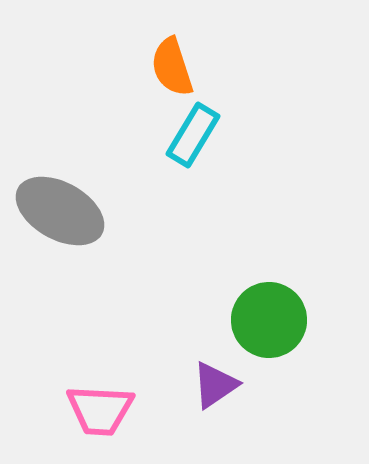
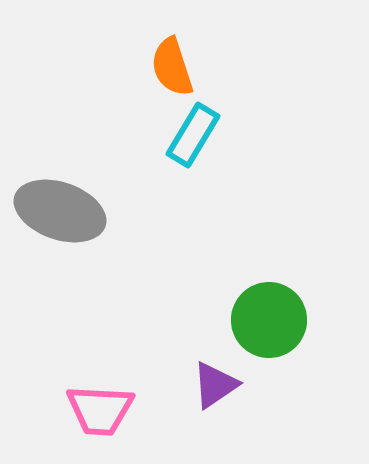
gray ellipse: rotated 10 degrees counterclockwise
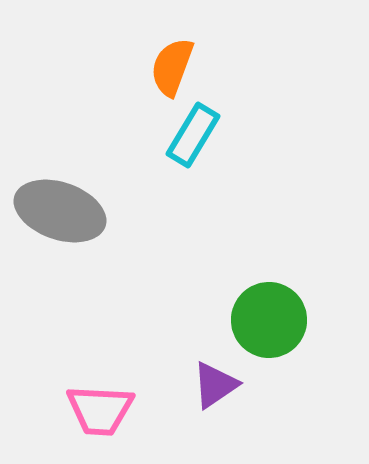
orange semicircle: rotated 38 degrees clockwise
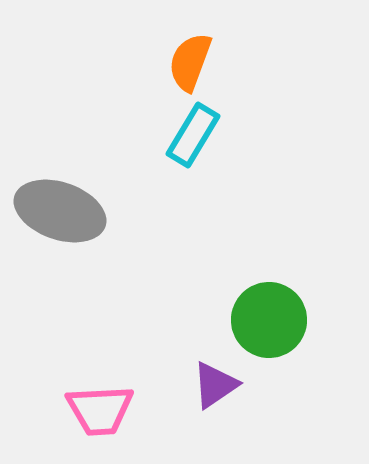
orange semicircle: moved 18 px right, 5 px up
pink trapezoid: rotated 6 degrees counterclockwise
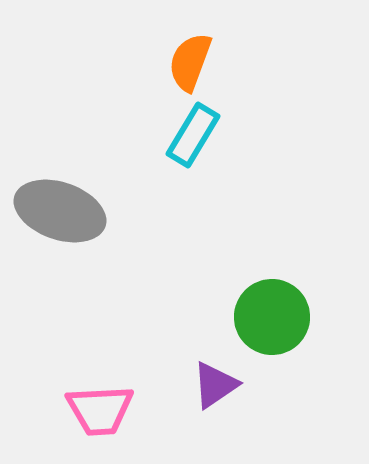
green circle: moved 3 px right, 3 px up
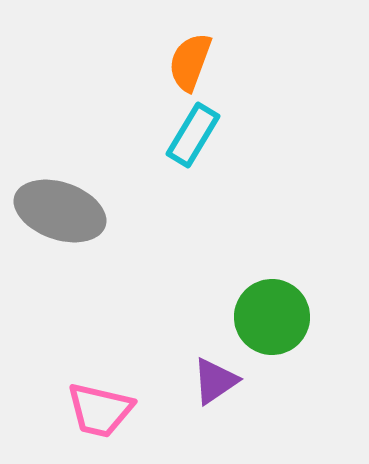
purple triangle: moved 4 px up
pink trapezoid: rotated 16 degrees clockwise
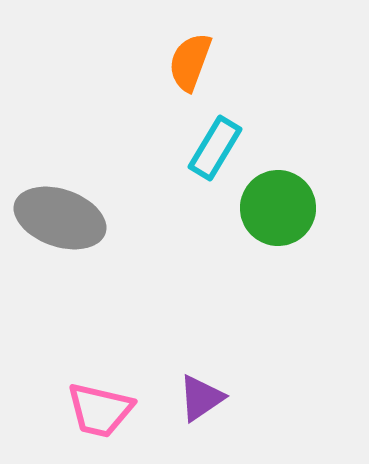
cyan rectangle: moved 22 px right, 13 px down
gray ellipse: moved 7 px down
green circle: moved 6 px right, 109 px up
purple triangle: moved 14 px left, 17 px down
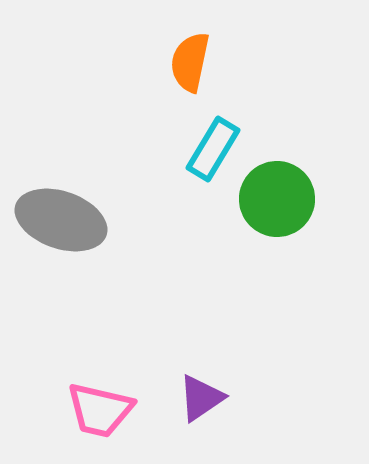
orange semicircle: rotated 8 degrees counterclockwise
cyan rectangle: moved 2 px left, 1 px down
green circle: moved 1 px left, 9 px up
gray ellipse: moved 1 px right, 2 px down
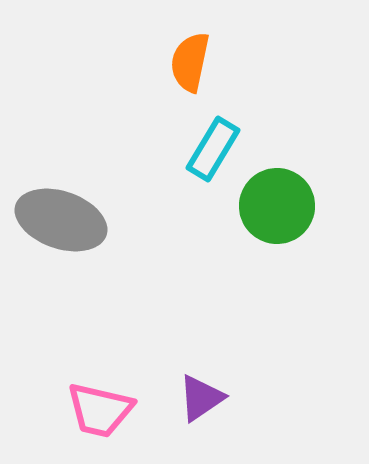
green circle: moved 7 px down
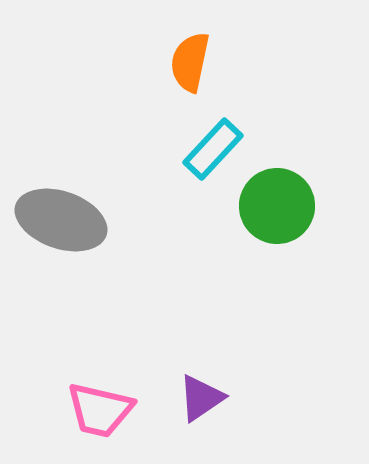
cyan rectangle: rotated 12 degrees clockwise
